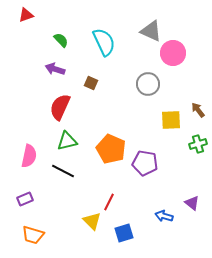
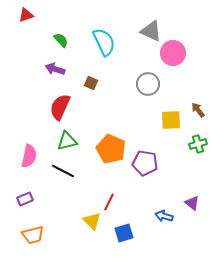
orange trapezoid: rotated 30 degrees counterclockwise
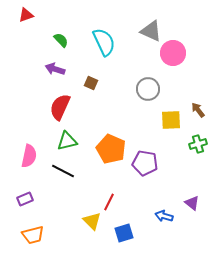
gray circle: moved 5 px down
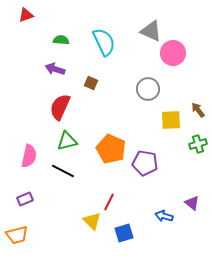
green semicircle: rotated 42 degrees counterclockwise
orange trapezoid: moved 16 px left
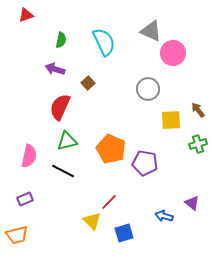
green semicircle: rotated 98 degrees clockwise
brown square: moved 3 px left; rotated 24 degrees clockwise
red line: rotated 18 degrees clockwise
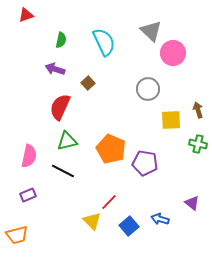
gray triangle: rotated 20 degrees clockwise
brown arrow: rotated 21 degrees clockwise
green cross: rotated 30 degrees clockwise
purple rectangle: moved 3 px right, 4 px up
blue arrow: moved 4 px left, 3 px down
blue square: moved 5 px right, 7 px up; rotated 24 degrees counterclockwise
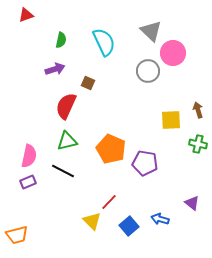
purple arrow: rotated 144 degrees clockwise
brown square: rotated 24 degrees counterclockwise
gray circle: moved 18 px up
red semicircle: moved 6 px right, 1 px up
purple rectangle: moved 13 px up
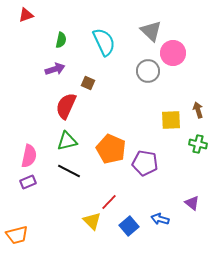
black line: moved 6 px right
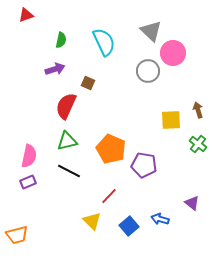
green cross: rotated 24 degrees clockwise
purple pentagon: moved 1 px left, 2 px down
red line: moved 6 px up
